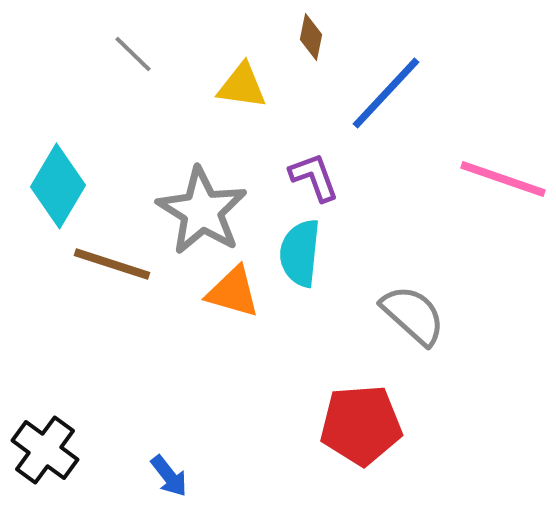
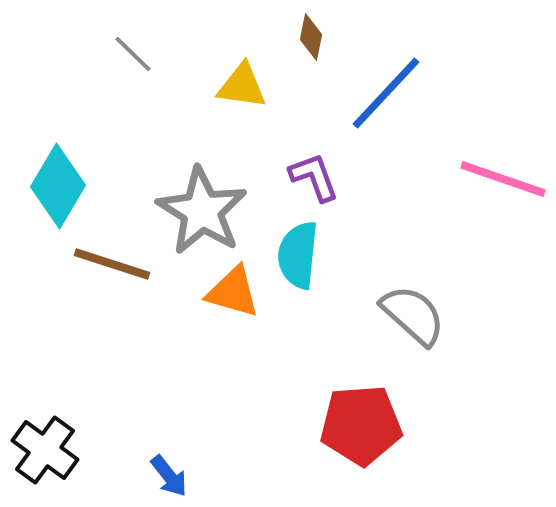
cyan semicircle: moved 2 px left, 2 px down
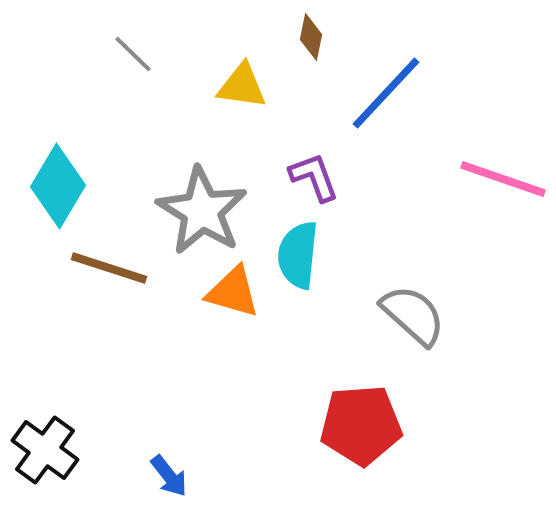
brown line: moved 3 px left, 4 px down
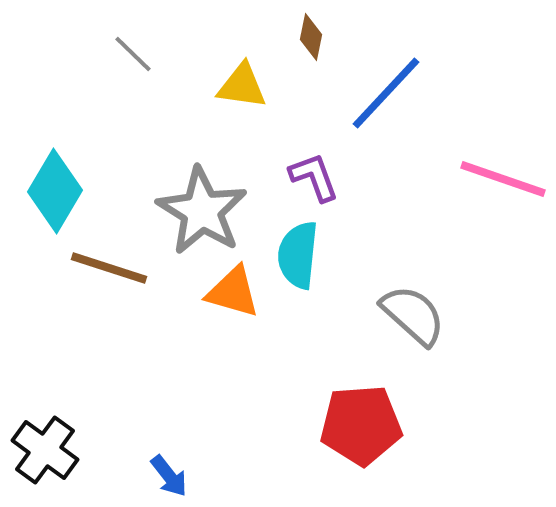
cyan diamond: moved 3 px left, 5 px down
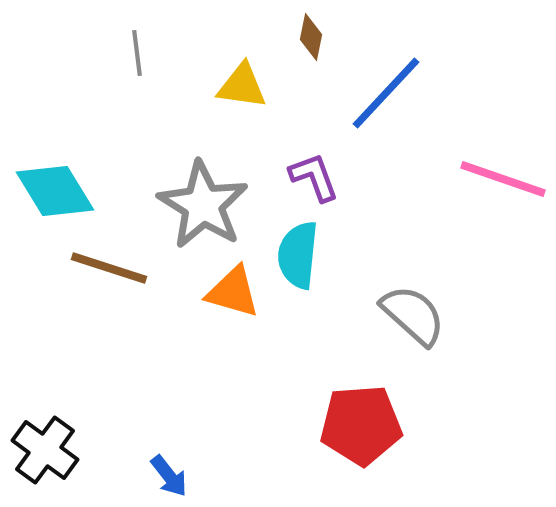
gray line: moved 4 px right, 1 px up; rotated 39 degrees clockwise
cyan diamond: rotated 62 degrees counterclockwise
gray star: moved 1 px right, 6 px up
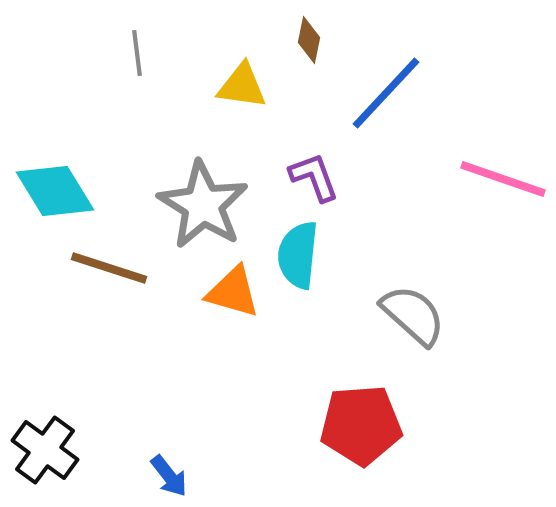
brown diamond: moved 2 px left, 3 px down
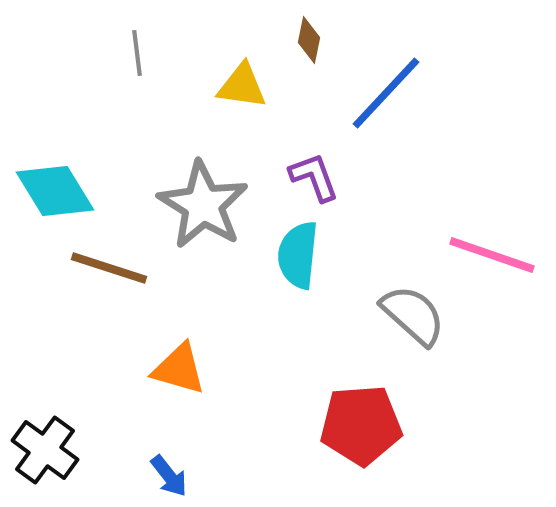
pink line: moved 11 px left, 76 px down
orange triangle: moved 54 px left, 77 px down
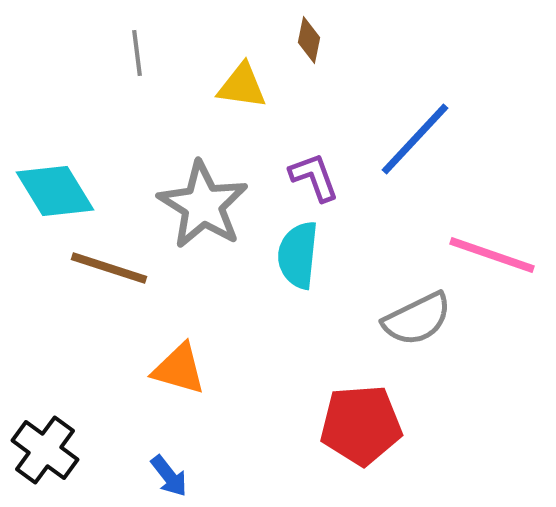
blue line: moved 29 px right, 46 px down
gray semicircle: moved 4 px right, 4 px down; rotated 112 degrees clockwise
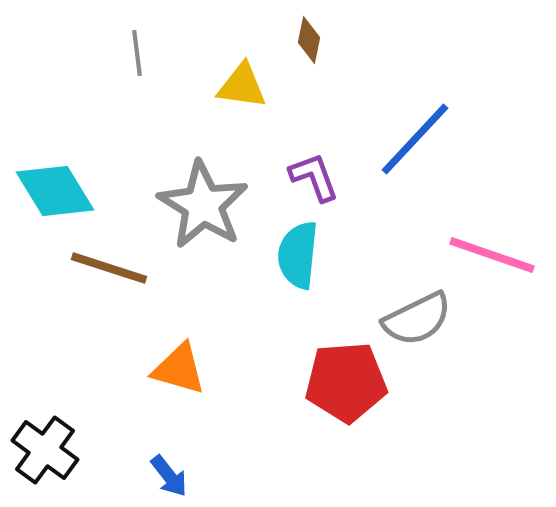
red pentagon: moved 15 px left, 43 px up
